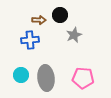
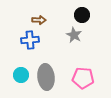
black circle: moved 22 px right
gray star: rotated 21 degrees counterclockwise
gray ellipse: moved 1 px up
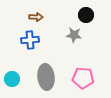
black circle: moved 4 px right
brown arrow: moved 3 px left, 3 px up
gray star: rotated 21 degrees counterclockwise
cyan circle: moved 9 px left, 4 px down
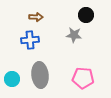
gray ellipse: moved 6 px left, 2 px up
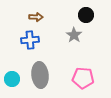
gray star: rotated 28 degrees clockwise
